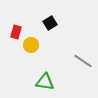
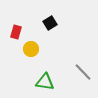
yellow circle: moved 4 px down
gray line: moved 11 px down; rotated 12 degrees clockwise
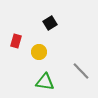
red rectangle: moved 9 px down
yellow circle: moved 8 px right, 3 px down
gray line: moved 2 px left, 1 px up
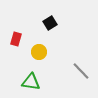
red rectangle: moved 2 px up
green triangle: moved 14 px left
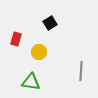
gray line: rotated 48 degrees clockwise
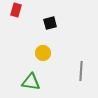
black square: rotated 16 degrees clockwise
red rectangle: moved 29 px up
yellow circle: moved 4 px right, 1 px down
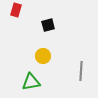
black square: moved 2 px left, 2 px down
yellow circle: moved 3 px down
green triangle: rotated 18 degrees counterclockwise
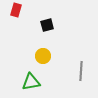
black square: moved 1 px left
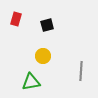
red rectangle: moved 9 px down
